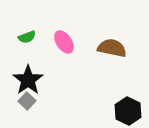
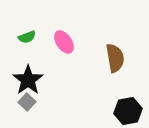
brown semicircle: moved 3 px right, 10 px down; rotated 68 degrees clockwise
gray square: moved 1 px down
black hexagon: rotated 24 degrees clockwise
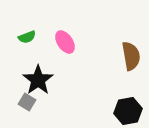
pink ellipse: moved 1 px right
brown semicircle: moved 16 px right, 2 px up
black star: moved 10 px right
gray square: rotated 12 degrees counterclockwise
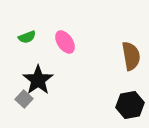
gray square: moved 3 px left, 3 px up; rotated 12 degrees clockwise
black hexagon: moved 2 px right, 6 px up
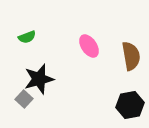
pink ellipse: moved 24 px right, 4 px down
black star: moved 1 px right, 1 px up; rotated 20 degrees clockwise
